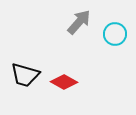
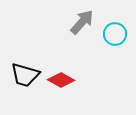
gray arrow: moved 3 px right
red diamond: moved 3 px left, 2 px up
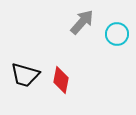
cyan circle: moved 2 px right
red diamond: rotated 72 degrees clockwise
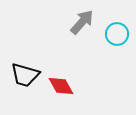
red diamond: moved 6 px down; rotated 40 degrees counterclockwise
